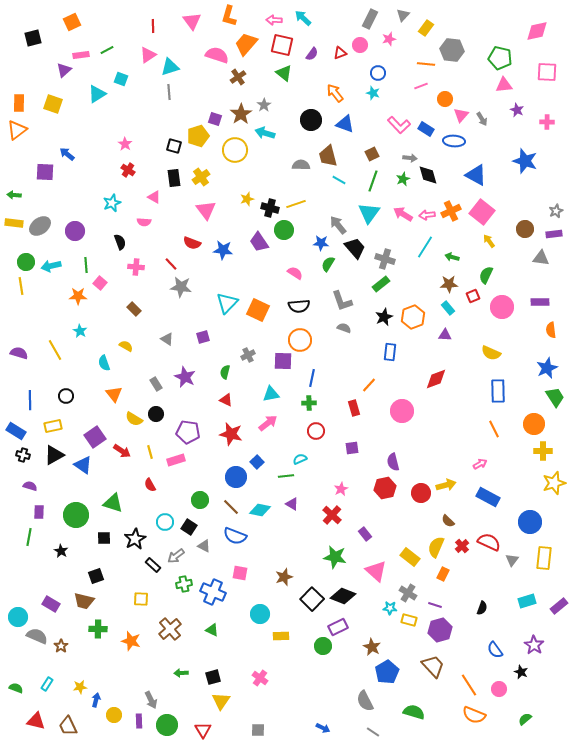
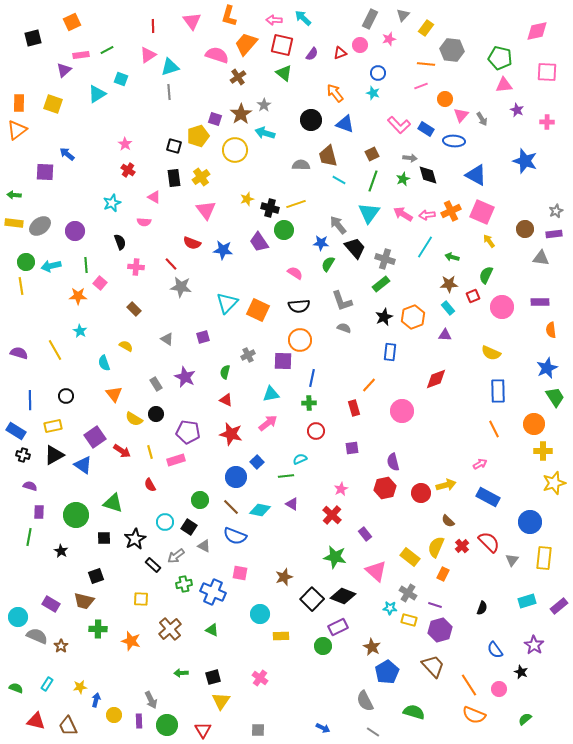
pink square at (482, 212): rotated 15 degrees counterclockwise
red semicircle at (489, 542): rotated 20 degrees clockwise
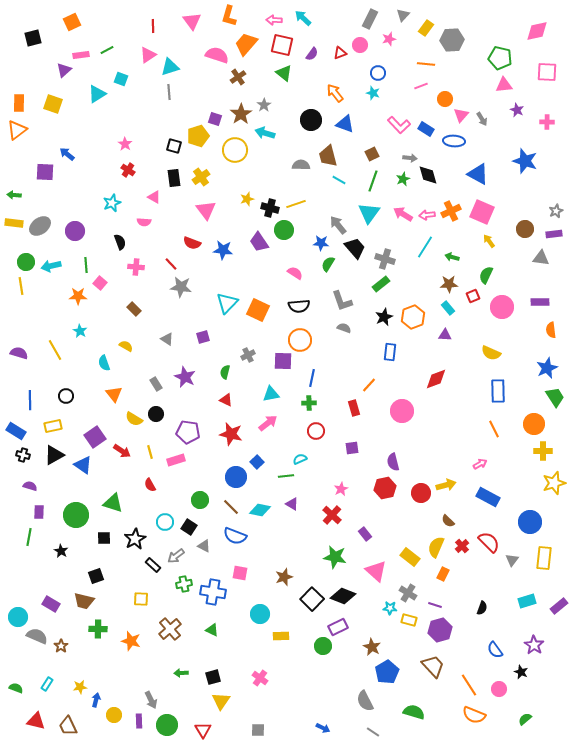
gray hexagon at (452, 50): moved 10 px up; rotated 10 degrees counterclockwise
blue triangle at (476, 175): moved 2 px right, 1 px up
blue cross at (213, 592): rotated 15 degrees counterclockwise
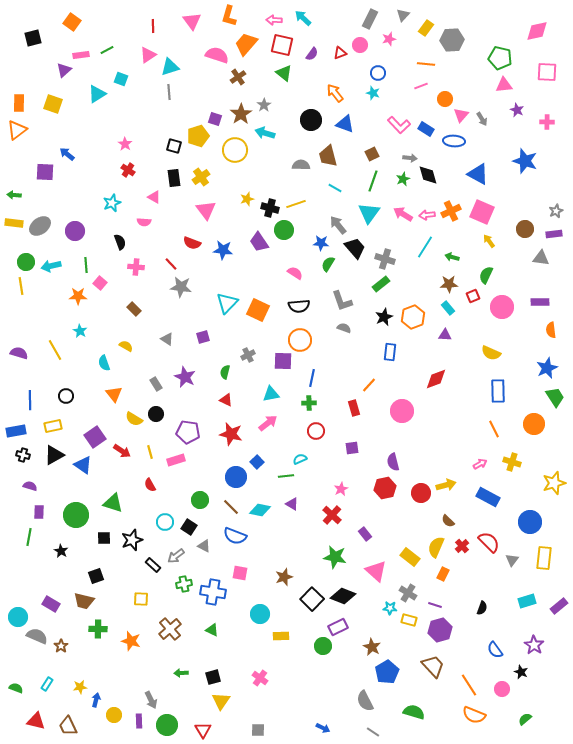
orange square at (72, 22): rotated 30 degrees counterclockwise
cyan line at (339, 180): moved 4 px left, 8 px down
blue rectangle at (16, 431): rotated 42 degrees counterclockwise
yellow cross at (543, 451): moved 31 px left, 11 px down; rotated 18 degrees clockwise
black star at (135, 539): moved 3 px left, 1 px down; rotated 10 degrees clockwise
pink circle at (499, 689): moved 3 px right
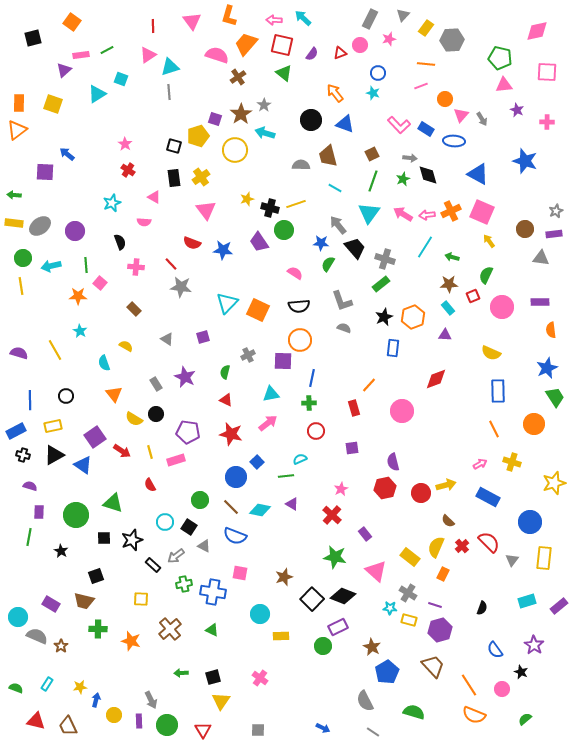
green circle at (26, 262): moved 3 px left, 4 px up
blue rectangle at (390, 352): moved 3 px right, 4 px up
blue rectangle at (16, 431): rotated 18 degrees counterclockwise
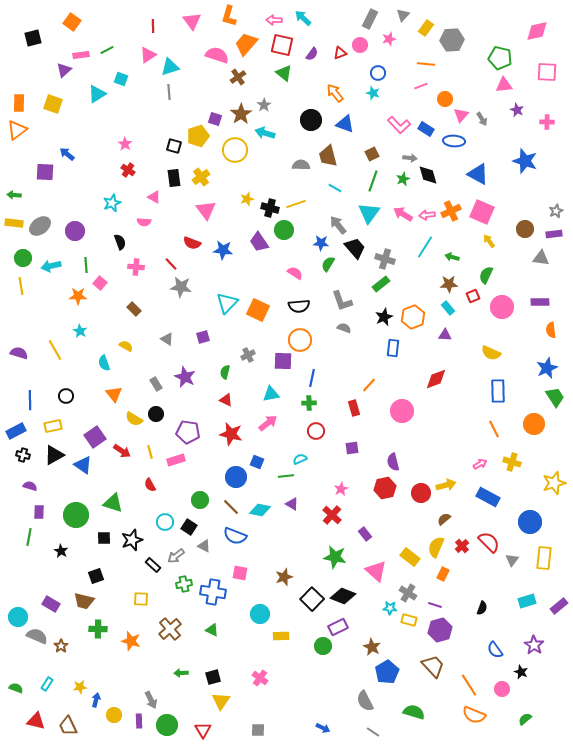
blue square at (257, 462): rotated 24 degrees counterclockwise
brown semicircle at (448, 521): moved 4 px left, 2 px up; rotated 96 degrees clockwise
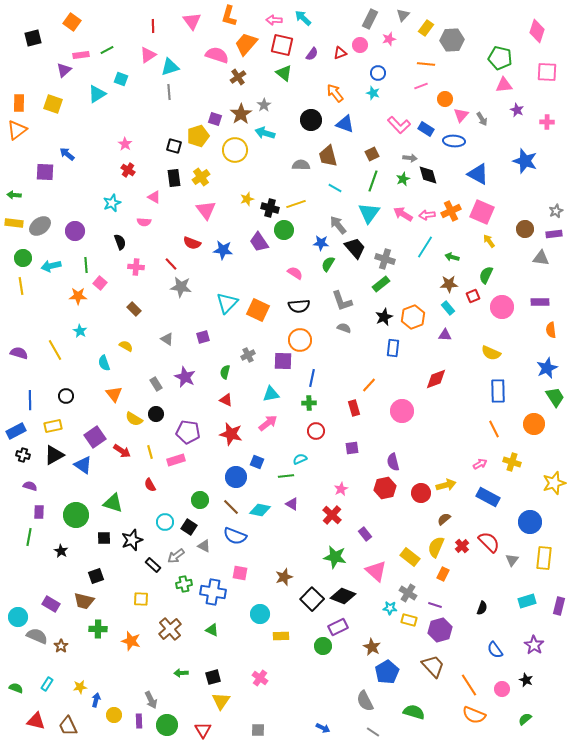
pink diamond at (537, 31): rotated 60 degrees counterclockwise
purple rectangle at (559, 606): rotated 36 degrees counterclockwise
black star at (521, 672): moved 5 px right, 8 px down
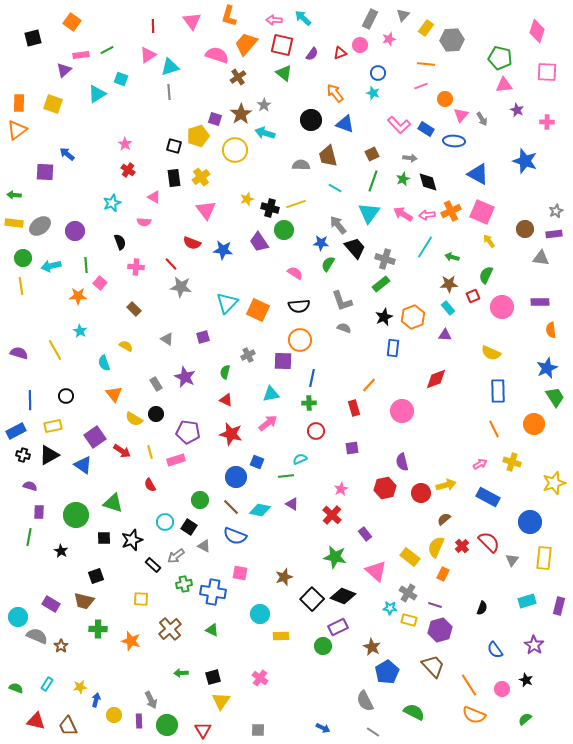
black diamond at (428, 175): moved 7 px down
black triangle at (54, 455): moved 5 px left
purple semicircle at (393, 462): moved 9 px right
green semicircle at (414, 712): rotated 10 degrees clockwise
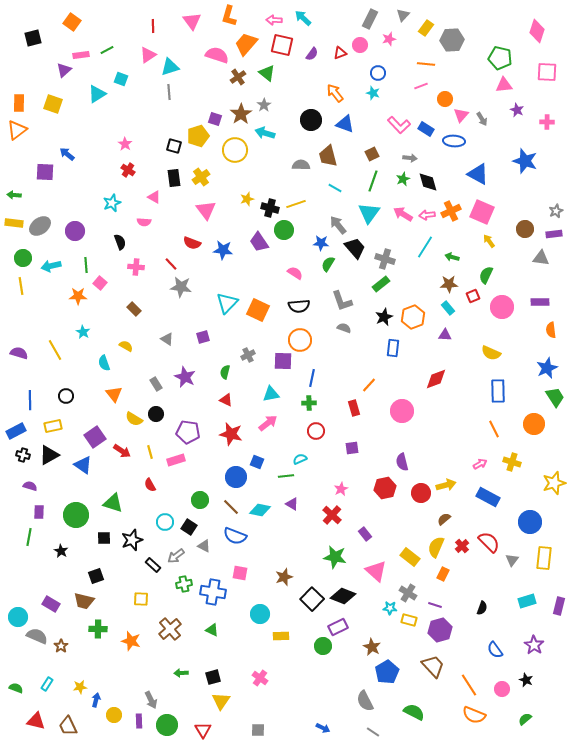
green triangle at (284, 73): moved 17 px left
cyan star at (80, 331): moved 3 px right, 1 px down
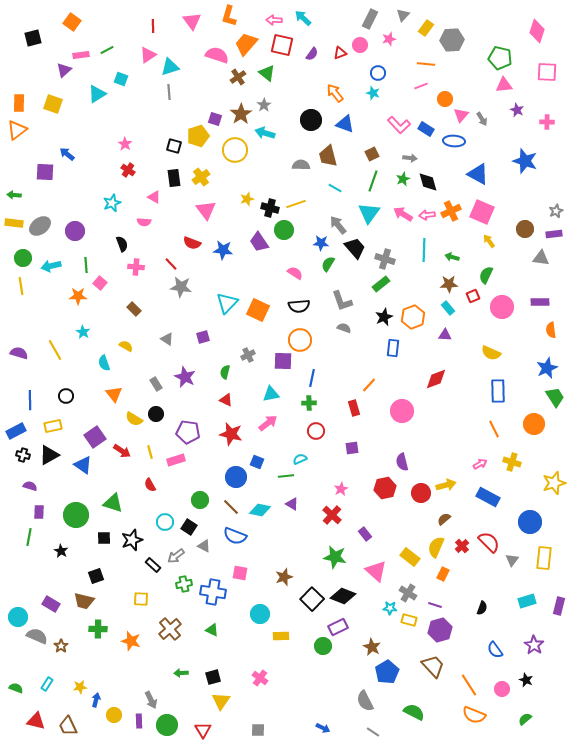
black semicircle at (120, 242): moved 2 px right, 2 px down
cyan line at (425, 247): moved 1 px left, 3 px down; rotated 30 degrees counterclockwise
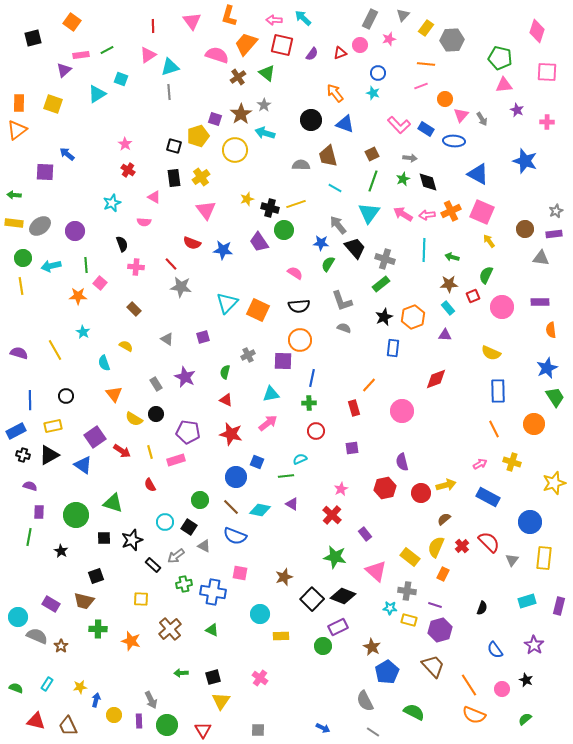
gray cross at (408, 593): moved 1 px left, 2 px up; rotated 24 degrees counterclockwise
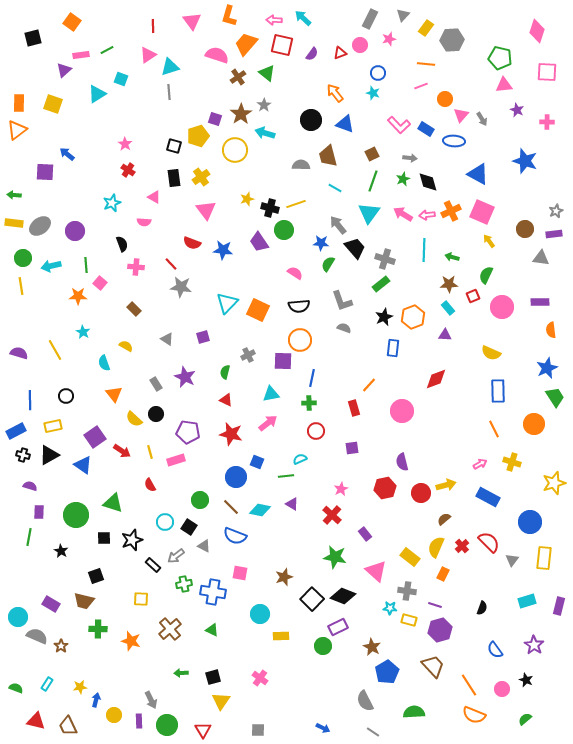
yellow semicircle at (134, 419): rotated 12 degrees clockwise
green semicircle at (414, 712): rotated 30 degrees counterclockwise
